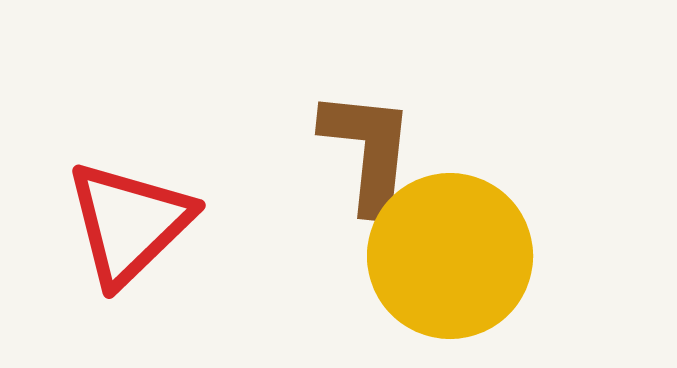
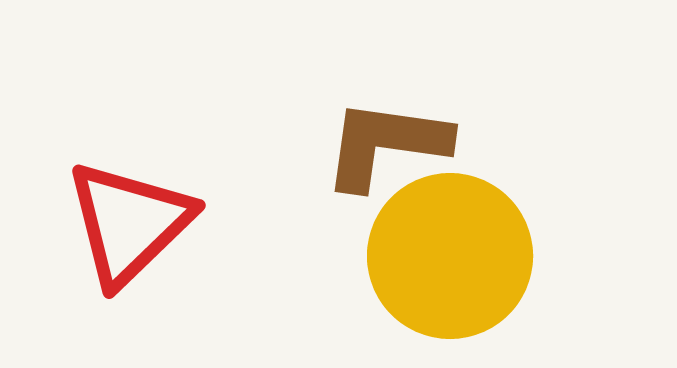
brown L-shape: moved 18 px right, 7 px up; rotated 88 degrees counterclockwise
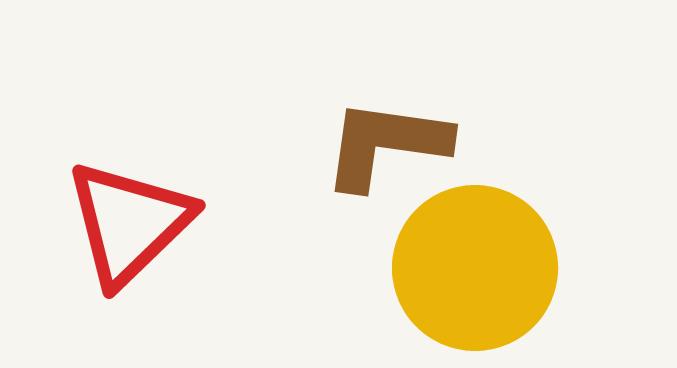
yellow circle: moved 25 px right, 12 px down
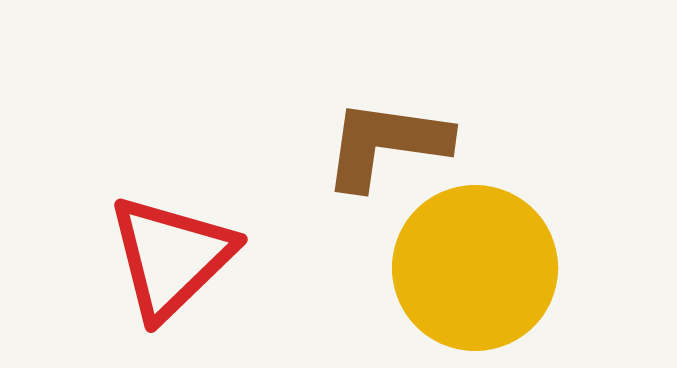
red triangle: moved 42 px right, 34 px down
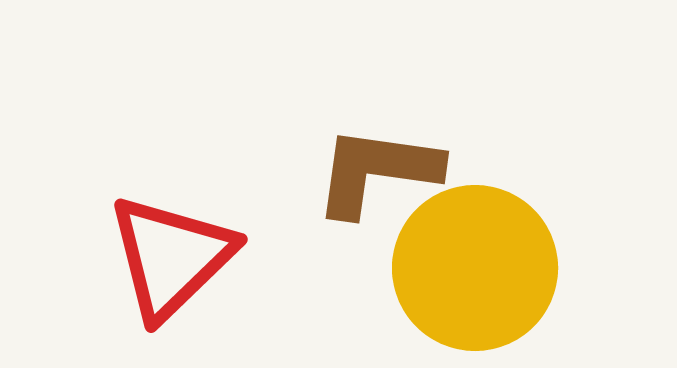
brown L-shape: moved 9 px left, 27 px down
